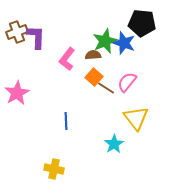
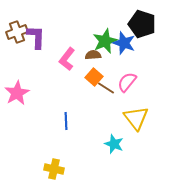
black pentagon: moved 1 px down; rotated 12 degrees clockwise
cyan star: rotated 18 degrees counterclockwise
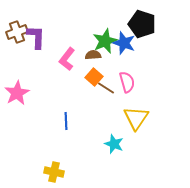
pink semicircle: rotated 125 degrees clockwise
yellow triangle: rotated 12 degrees clockwise
yellow cross: moved 3 px down
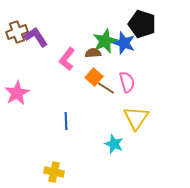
purple L-shape: rotated 35 degrees counterclockwise
brown semicircle: moved 2 px up
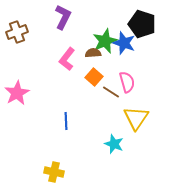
purple L-shape: moved 27 px right, 20 px up; rotated 60 degrees clockwise
brown line: moved 5 px right, 4 px down
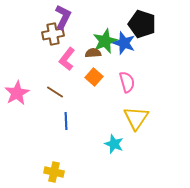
brown cross: moved 36 px right, 2 px down; rotated 10 degrees clockwise
brown line: moved 56 px left
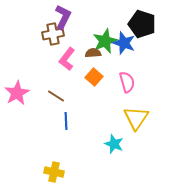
brown line: moved 1 px right, 4 px down
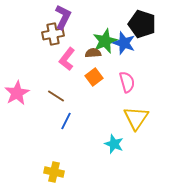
orange square: rotated 12 degrees clockwise
blue line: rotated 30 degrees clockwise
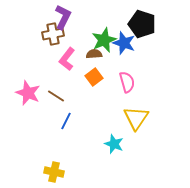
green star: moved 1 px left, 1 px up
brown semicircle: moved 1 px right, 1 px down
pink star: moved 11 px right; rotated 20 degrees counterclockwise
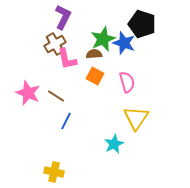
brown cross: moved 2 px right, 10 px down; rotated 20 degrees counterclockwise
green star: moved 1 px left, 1 px up
pink L-shape: rotated 50 degrees counterclockwise
orange square: moved 1 px right, 1 px up; rotated 24 degrees counterclockwise
cyan star: rotated 24 degrees clockwise
